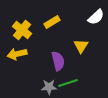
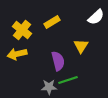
green line: moved 3 px up
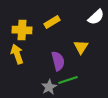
yellow cross: rotated 36 degrees counterclockwise
yellow triangle: moved 1 px down
yellow arrow: rotated 84 degrees clockwise
gray star: rotated 28 degrees counterclockwise
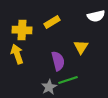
white semicircle: moved 1 px up; rotated 30 degrees clockwise
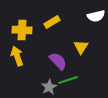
yellow arrow: moved 2 px down
purple semicircle: rotated 30 degrees counterclockwise
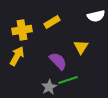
yellow cross: rotated 12 degrees counterclockwise
yellow arrow: rotated 48 degrees clockwise
